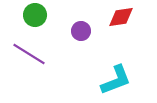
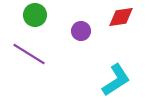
cyan L-shape: rotated 12 degrees counterclockwise
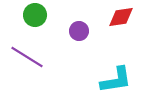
purple circle: moved 2 px left
purple line: moved 2 px left, 3 px down
cyan L-shape: rotated 24 degrees clockwise
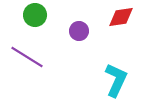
cyan L-shape: rotated 56 degrees counterclockwise
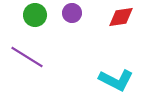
purple circle: moved 7 px left, 18 px up
cyan L-shape: rotated 92 degrees clockwise
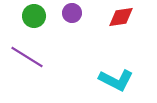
green circle: moved 1 px left, 1 px down
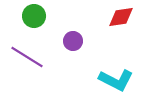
purple circle: moved 1 px right, 28 px down
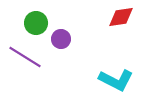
green circle: moved 2 px right, 7 px down
purple circle: moved 12 px left, 2 px up
purple line: moved 2 px left
